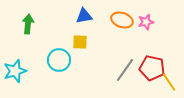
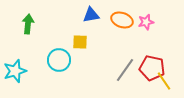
blue triangle: moved 7 px right, 1 px up
yellow line: moved 5 px left, 1 px up
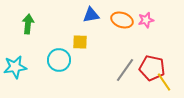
pink star: moved 2 px up
cyan star: moved 4 px up; rotated 10 degrees clockwise
yellow line: moved 1 px down
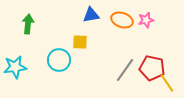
yellow line: moved 3 px right, 1 px down
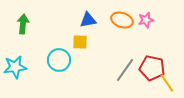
blue triangle: moved 3 px left, 5 px down
green arrow: moved 5 px left
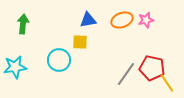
orange ellipse: rotated 40 degrees counterclockwise
gray line: moved 1 px right, 4 px down
